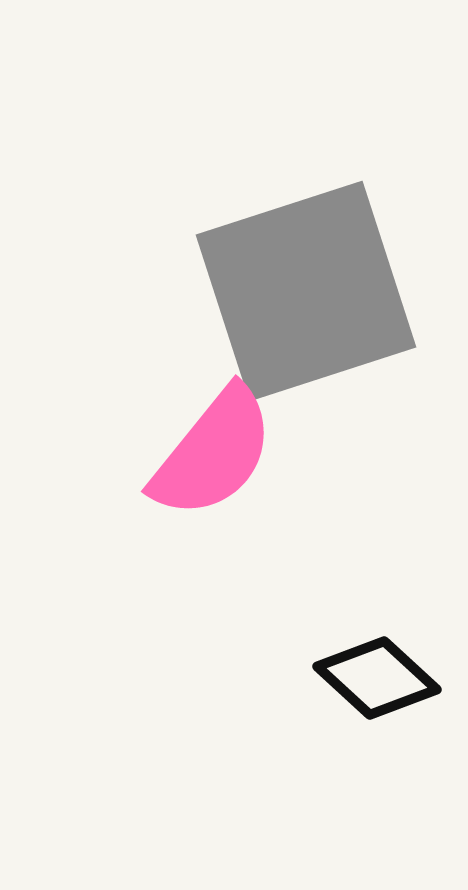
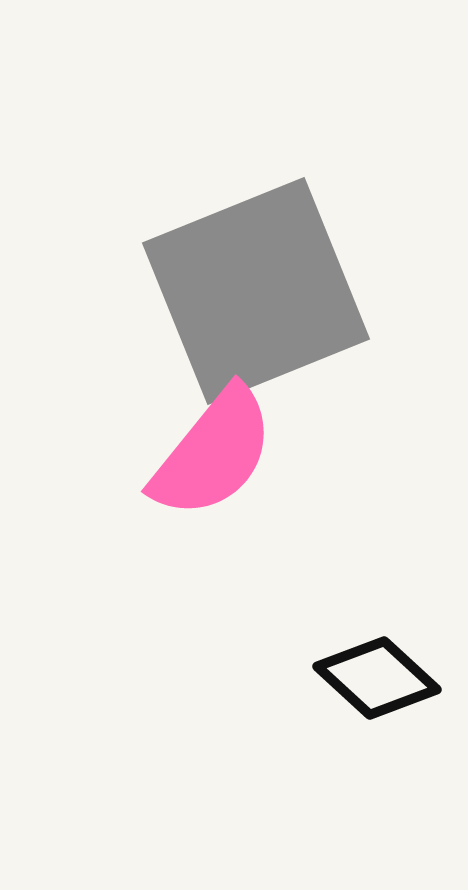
gray square: moved 50 px left; rotated 4 degrees counterclockwise
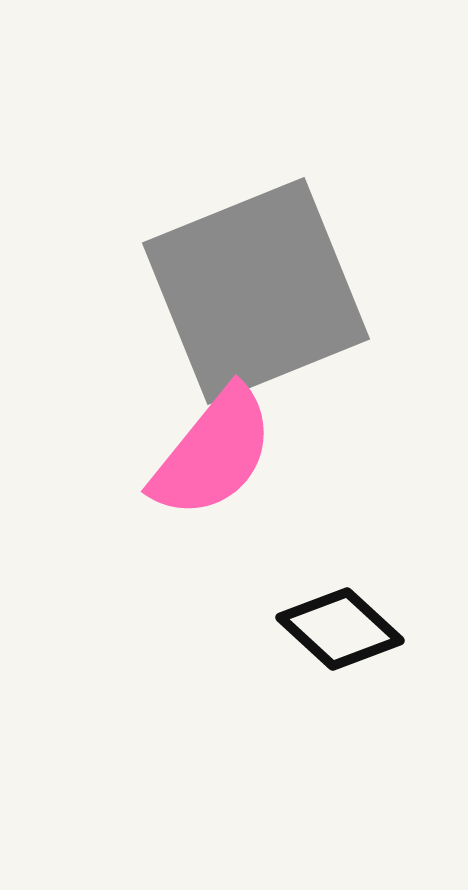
black diamond: moved 37 px left, 49 px up
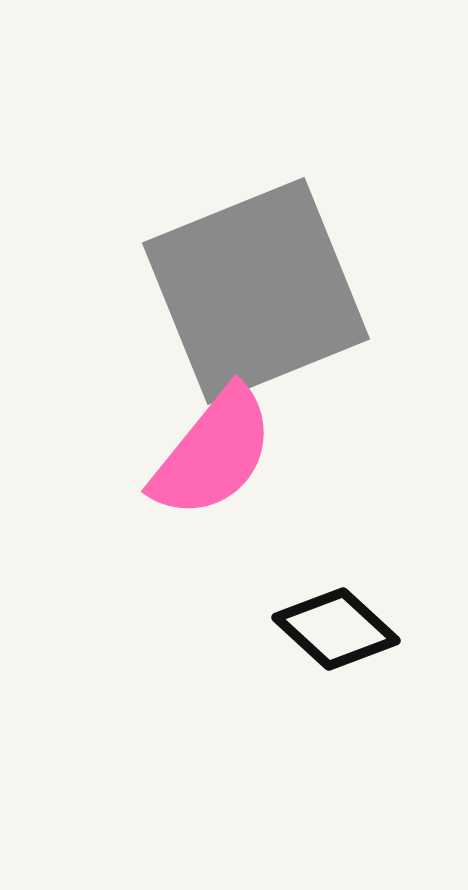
black diamond: moved 4 px left
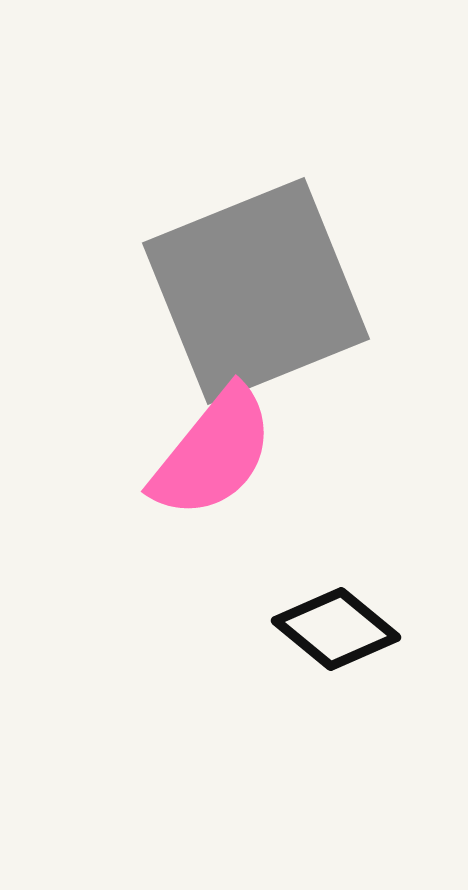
black diamond: rotated 3 degrees counterclockwise
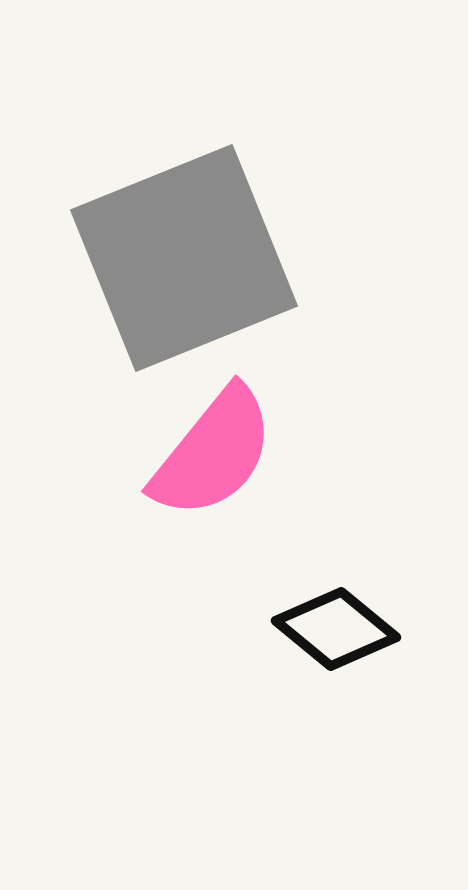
gray square: moved 72 px left, 33 px up
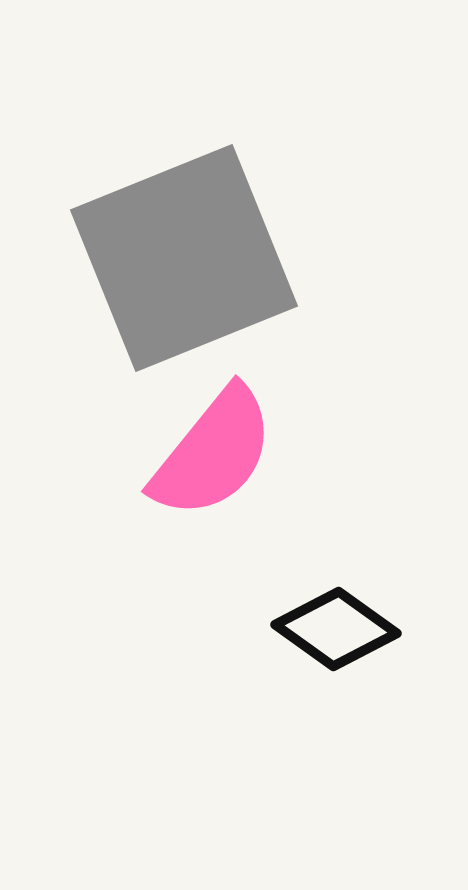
black diamond: rotated 4 degrees counterclockwise
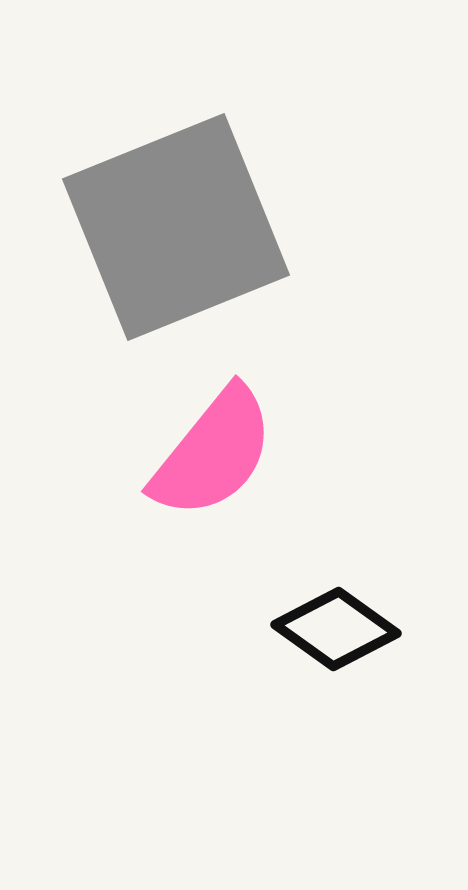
gray square: moved 8 px left, 31 px up
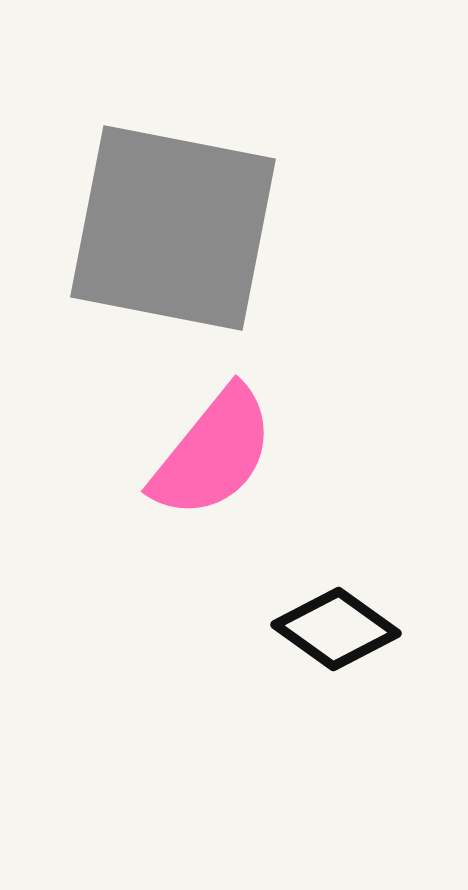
gray square: moved 3 px left, 1 px down; rotated 33 degrees clockwise
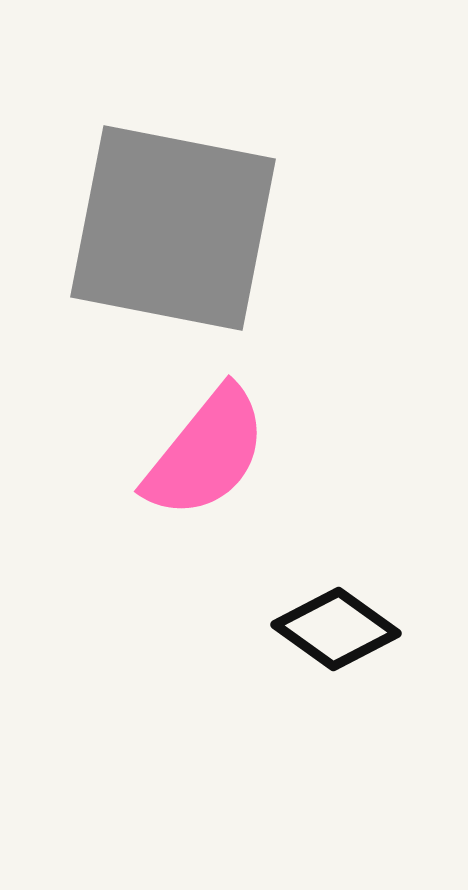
pink semicircle: moved 7 px left
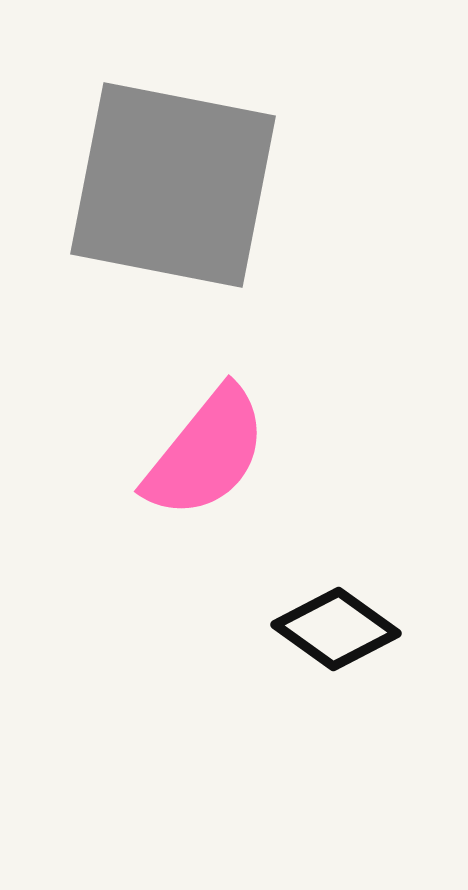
gray square: moved 43 px up
